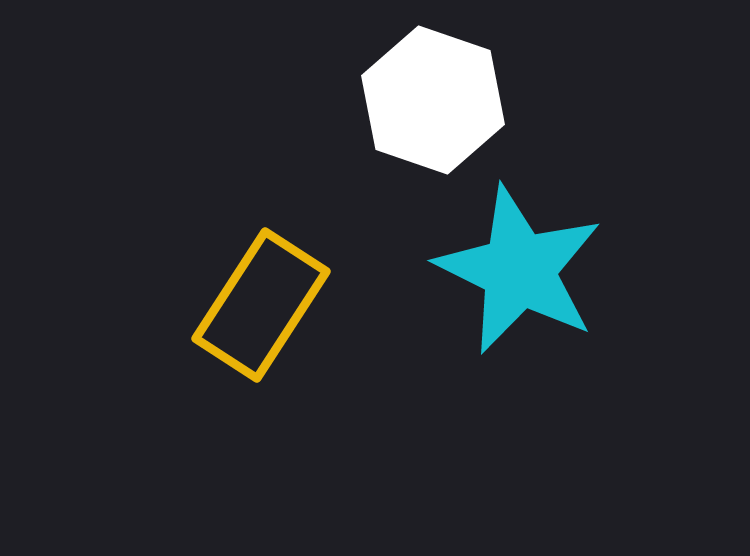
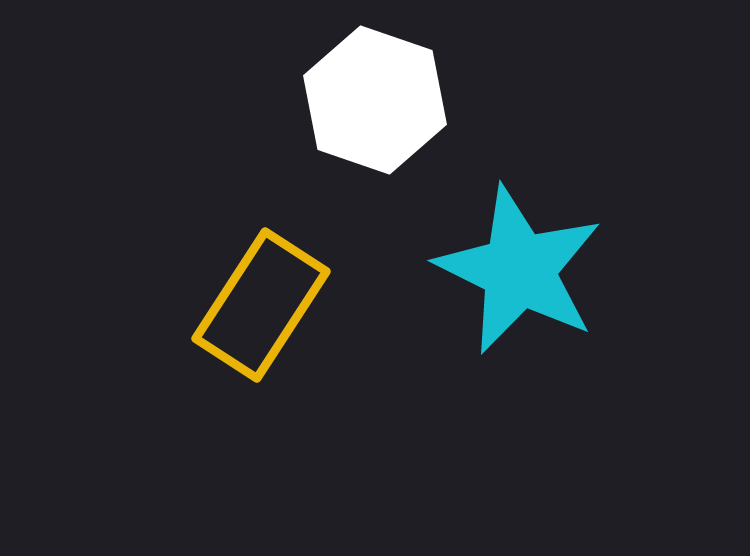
white hexagon: moved 58 px left
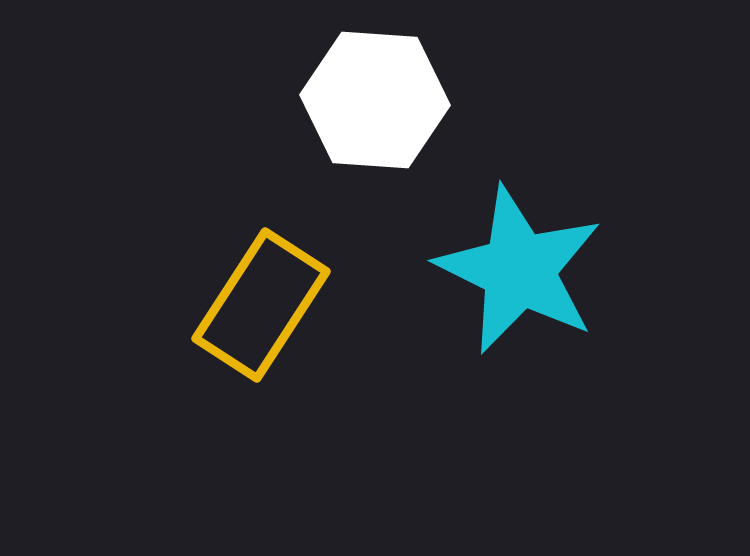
white hexagon: rotated 15 degrees counterclockwise
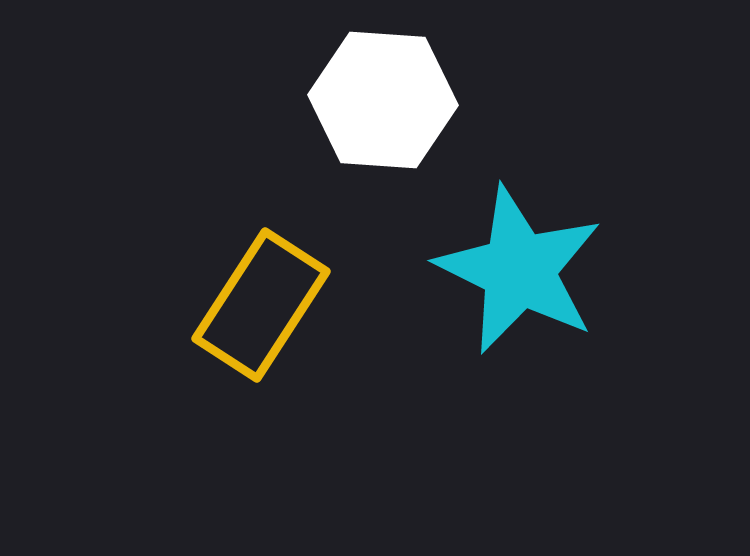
white hexagon: moved 8 px right
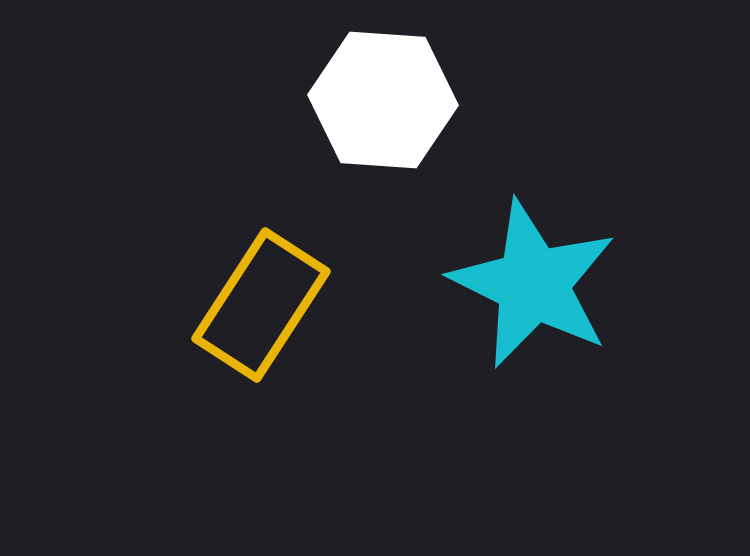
cyan star: moved 14 px right, 14 px down
